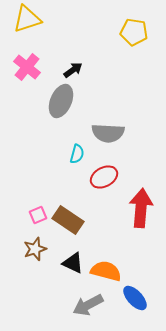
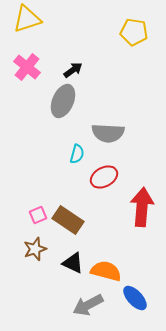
gray ellipse: moved 2 px right
red arrow: moved 1 px right, 1 px up
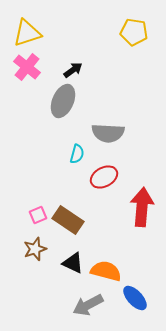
yellow triangle: moved 14 px down
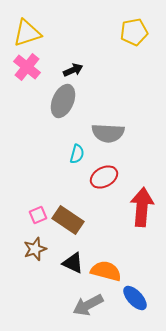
yellow pentagon: rotated 20 degrees counterclockwise
black arrow: rotated 12 degrees clockwise
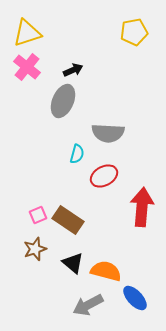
red ellipse: moved 1 px up
black triangle: rotated 15 degrees clockwise
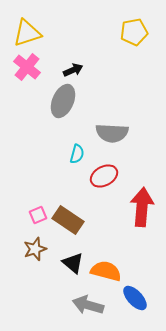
gray semicircle: moved 4 px right
gray arrow: rotated 44 degrees clockwise
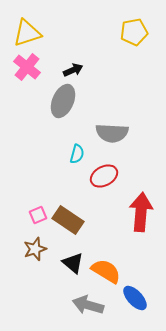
red arrow: moved 1 px left, 5 px down
orange semicircle: rotated 16 degrees clockwise
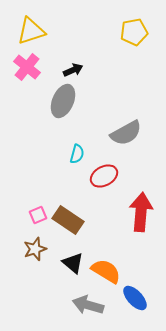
yellow triangle: moved 4 px right, 2 px up
gray semicircle: moved 14 px right; rotated 32 degrees counterclockwise
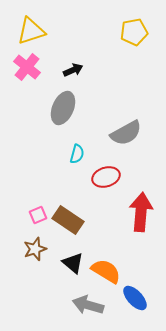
gray ellipse: moved 7 px down
red ellipse: moved 2 px right, 1 px down; rotated 12 degrees clockwise
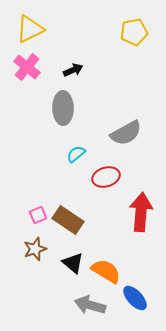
yellow triangle: moved 1 px left, 2 px up; rotated 8 degrees counterclockwise
gray ellipse: rotated 24 degrees counterclockwise
cyan semicircle: moved 1 px left; rotated 144 degrees counterclockwise
gray arrow: moved 2 px right
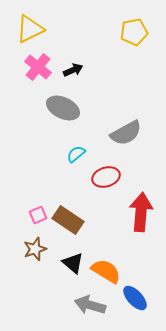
pink cross: moved 11 px right
gray ellipse: rotated 64 degrees counterclockwise
